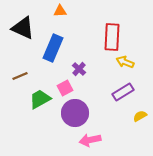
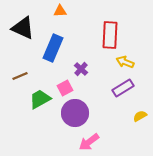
red rectangle: moved 2 px left, 2 px up
purple cross: moved 2 px right
purple rectangle: moved 4 px up
pink arrow: moved 1 px left, 2 px down; rotated 25 degrees counterclockwise
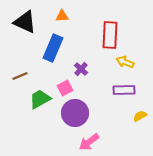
orange triangle: moved 2 px right, 5 px down
black triangle: moved 2 px right, 6 px up
purple rectangle: moved 1 px right, 2 px down; rotated 30 degrees clockwise
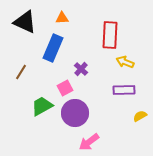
orange triangle: moved 2 px down
brown line: moved 1 px right, 4 px up; rotated 35 degrees counterclockwise
green trapezoid: moved 2 px right, 7 px down
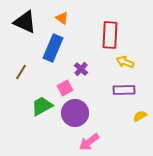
orange triangle: rotated 40 degrees clockwise
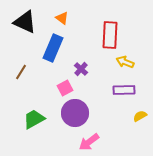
green trapezoid: moved 8 px left, 13 px down
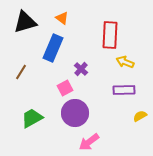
black triangle: rotated 40 degrees counterclockwise
green trapezoid: moved 2 px left, 1 px up
